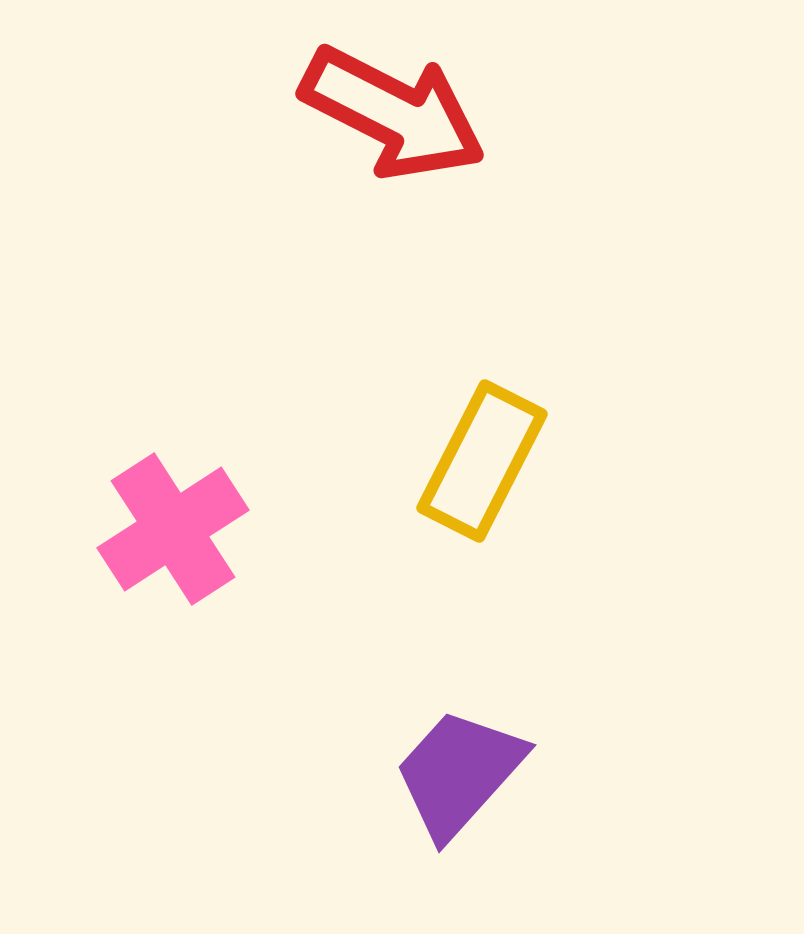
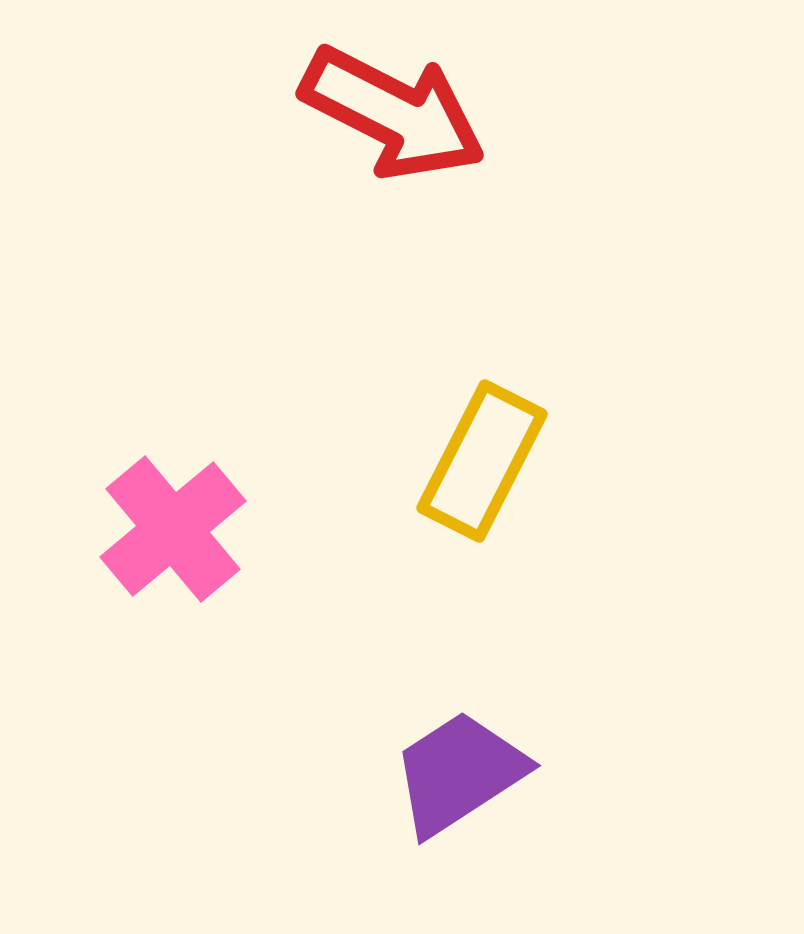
pink cross: rotated 7 degrees counterclockwise
purple trapezoid: rotated 15 degrees clockwise
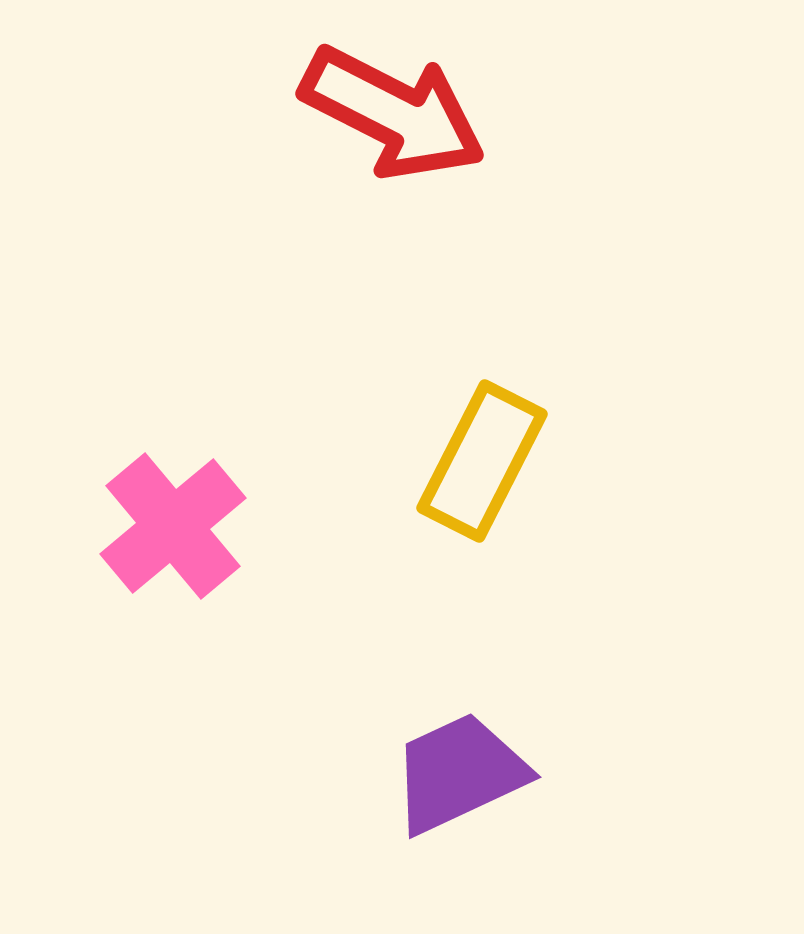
pink cross: moved 3 px up
purple trapezoid: rotated 8 degrees clockwise
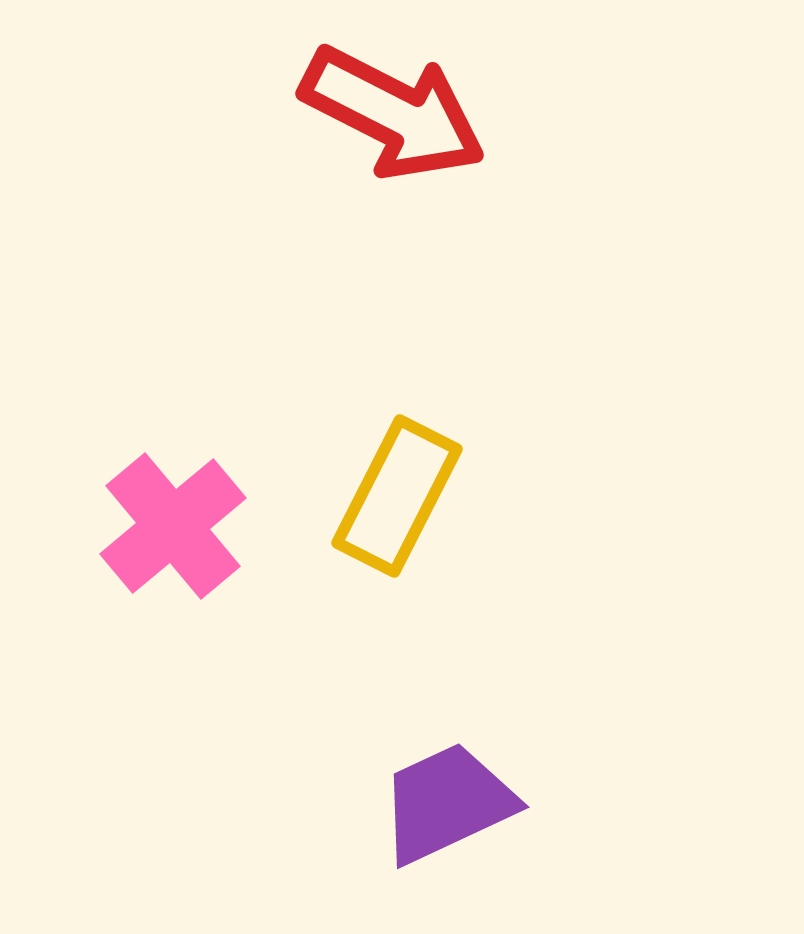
yellow rectangle: moved 85 px left, 35 px down
purple trapezoid: moved 12 px left, 30 px down
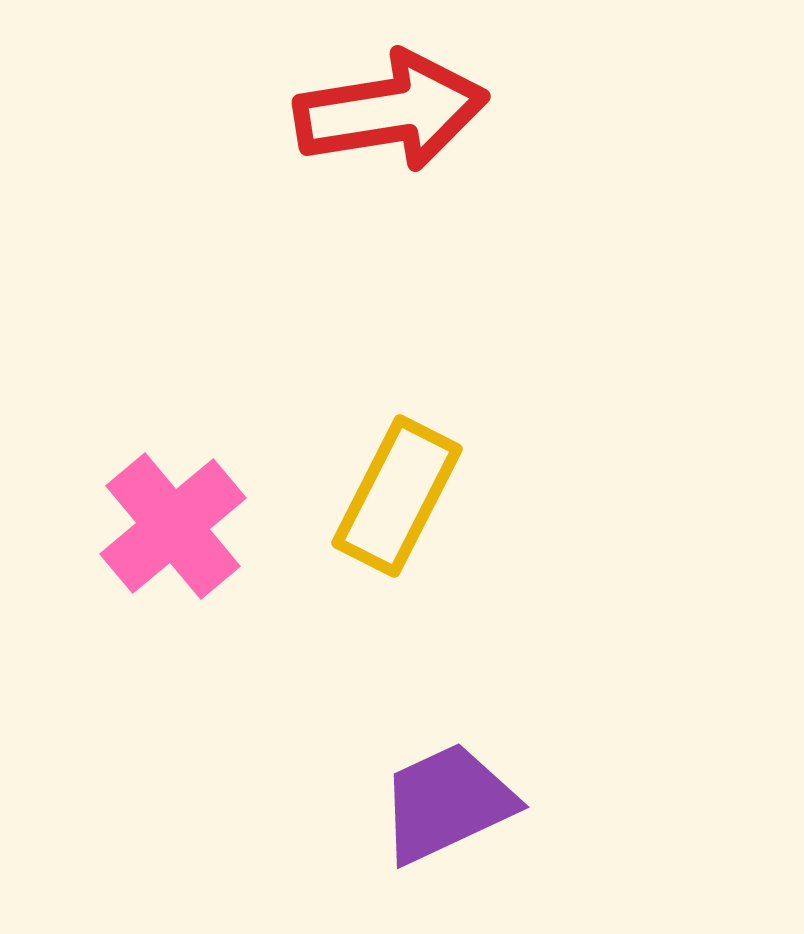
red arrow: moved 2 px left, 2 px up; rotated 36 degrees counterclockwise
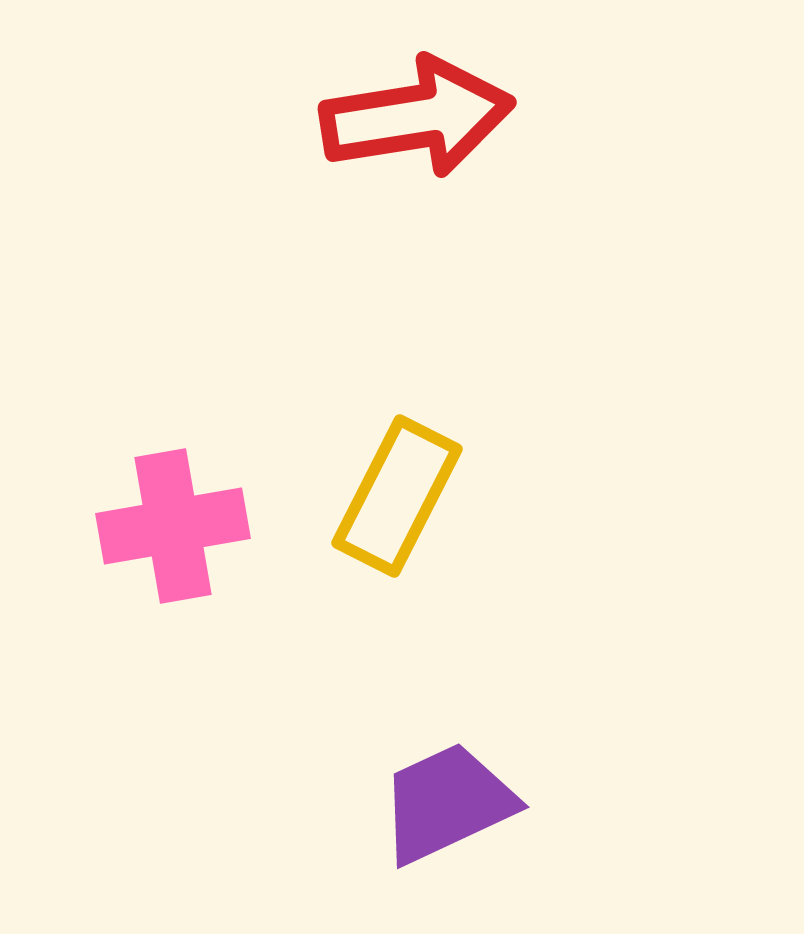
red arrow: moved 26 px right, 6 px down
pink cross: rotated 30 degrees clockwise
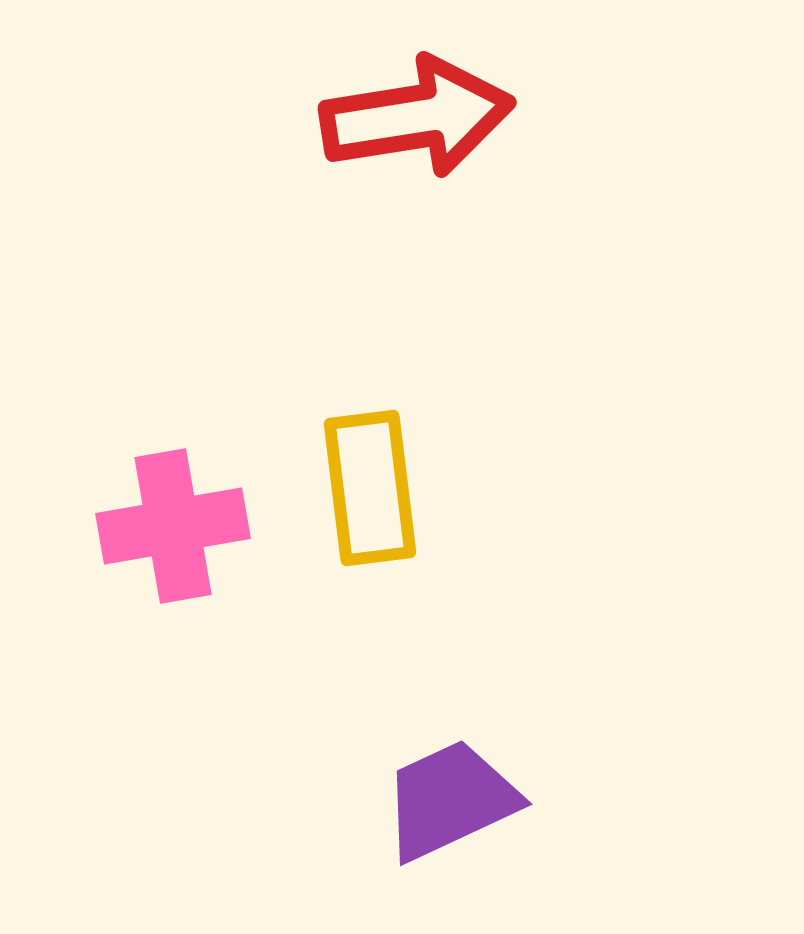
yellow rectangle: moved 27 px left, 8 px up; rotated 34 degrees counterclockwise
purple trapezoid: moved 3 px right, 3 px up
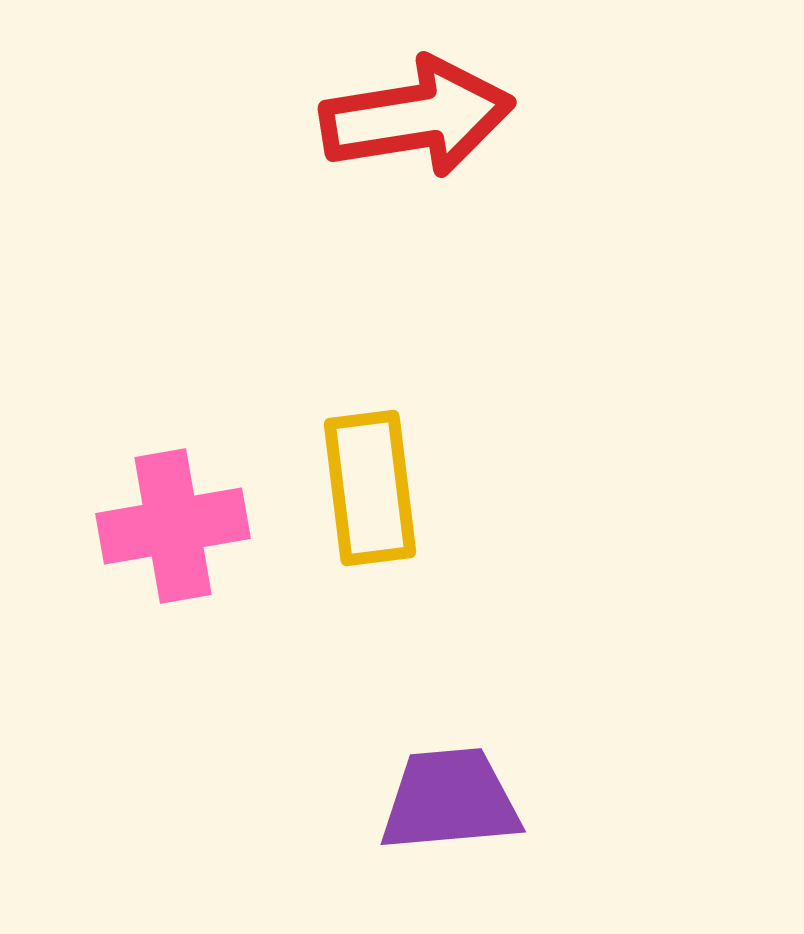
purple trapezoid: rotated 20 degrees clockwise
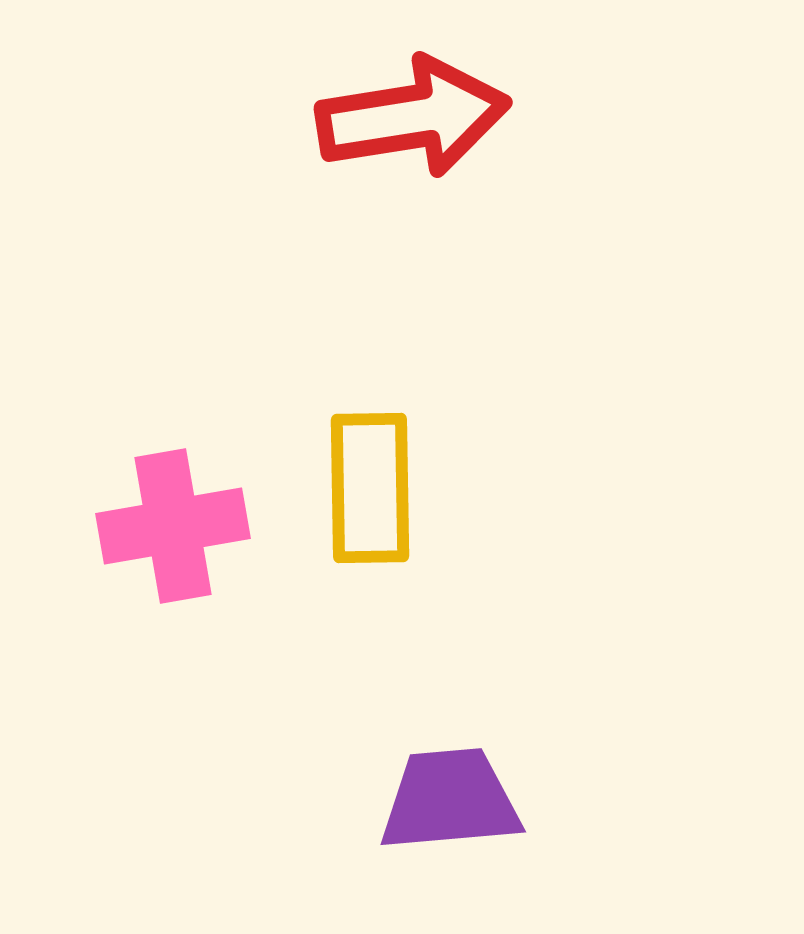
red arrow: moved 4 px left
yellow rectangle: rotated 6 degrees clockwise
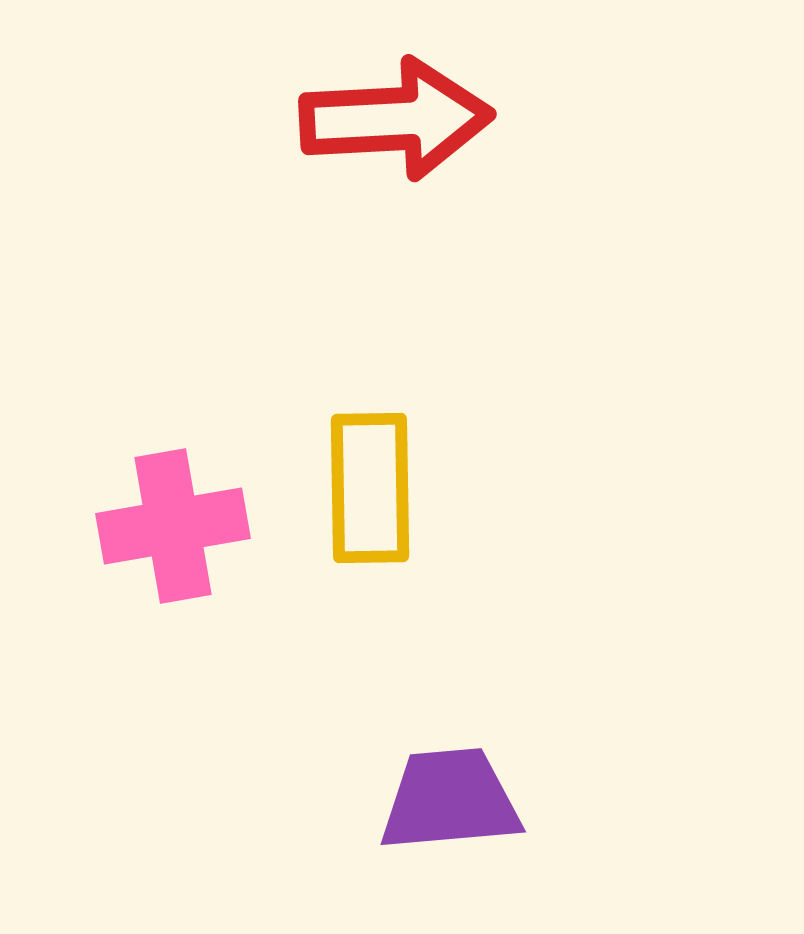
red arrow: moved 17 px left, 2 px down; rotated 6 degrees clockwise
